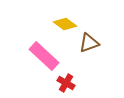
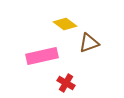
pink rectangle: moved 2 px left; rotated 56 degrees counterclockwise
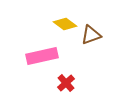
brown triangle: moved 2 px right, 8 px up
red cross: rotated 18 degrees clockwise
